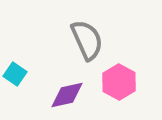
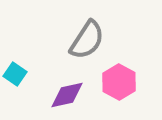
gray semicircle: rotated 57 degrees clockwise
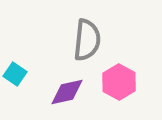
gray semicircle: rotated 27 degrees counterclockwise
purple diamond: moved 3 px up
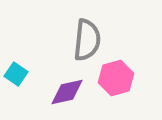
cyan square: moved 1 px right
pink hexagon: moved 3 px left, 4 px up; rotated 16 degrees clockwise
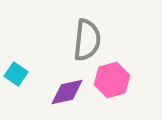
pink hexagon: moved 4 px left, 2 px down
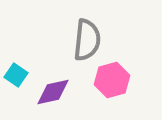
cyan square: moved 1 px down
purple diamond: moved 14 px left
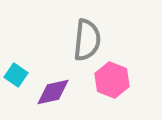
pink hexagon: rotated 24 degrees counterclockwise
